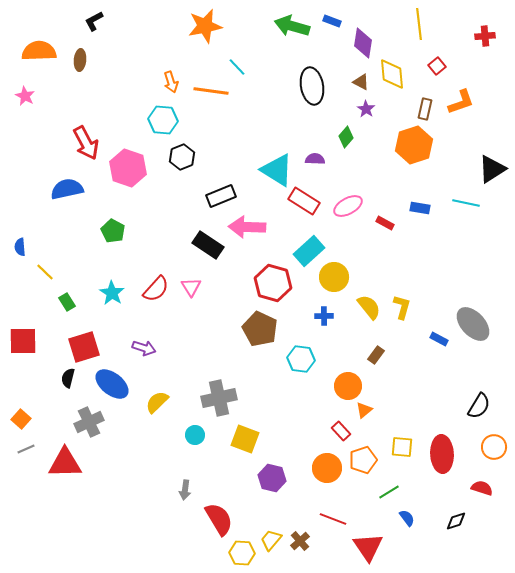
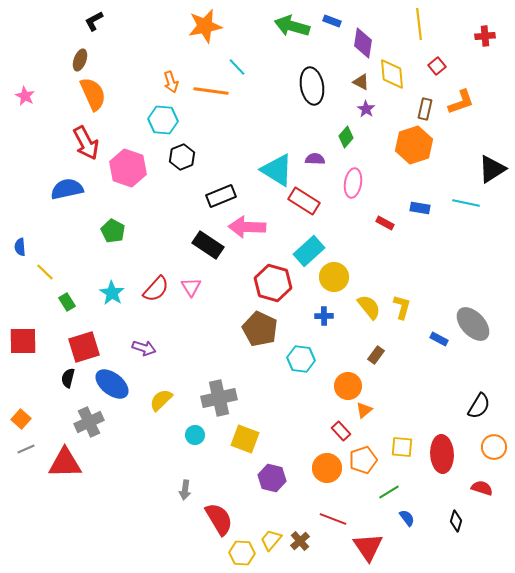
orange semicircle at (39, 51): moved 54 px right, 43 px down; rotated 68 degrees clockwise
brown ellipse at (80, 60): rotated 15 degrees clockwise
pink ellipse at (348, 206): moved 5 px right, 23 px up; rotated 52 degrees counterclockwise
yellow semicircle at (157, 402): moved 4 px right, 2 px up
black diamond at (456, 521): rotated 55 degrees counterclockwise
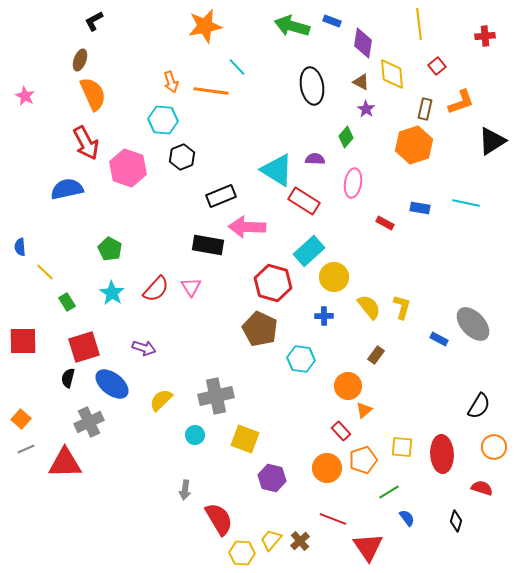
black triangle at (492, 169): moved 28 px up
green pentagon at (113, 231): moved 3 px left, 18 px down
black rectangle at (208, 245): rotated 24 degrees counterclockwise
gray cross at (219, 398): moved 3 px left, 2 px up
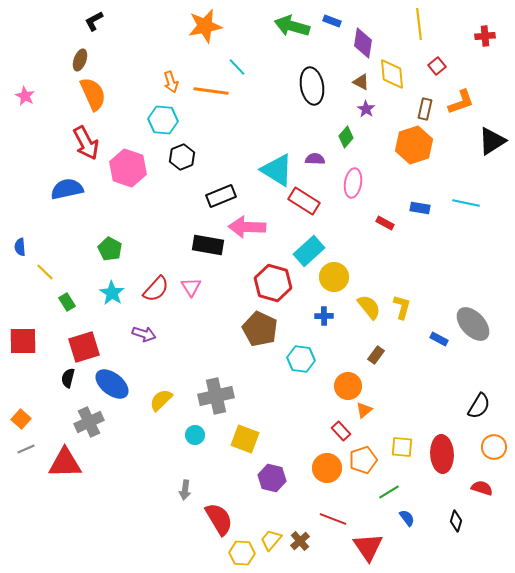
purple arrow at (144, 348): moved 14 px up
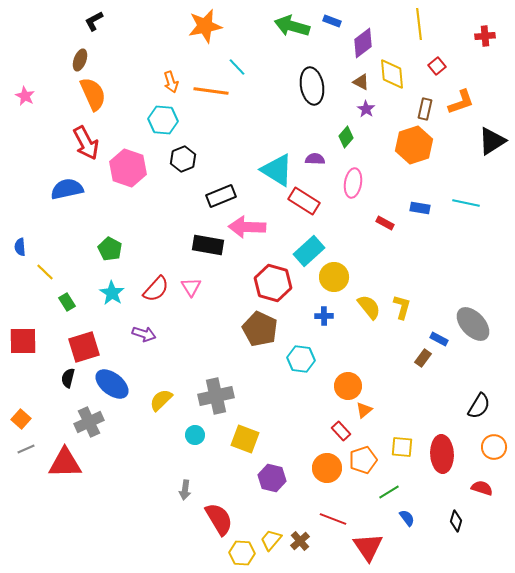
purple diamond at (363, 43): rotated 44 degrees clockwise
black hexagon at (182, 157): moved 1 px right, 2 px down
brown rectangle at (376, 355): moved 47 px right, 3 px down
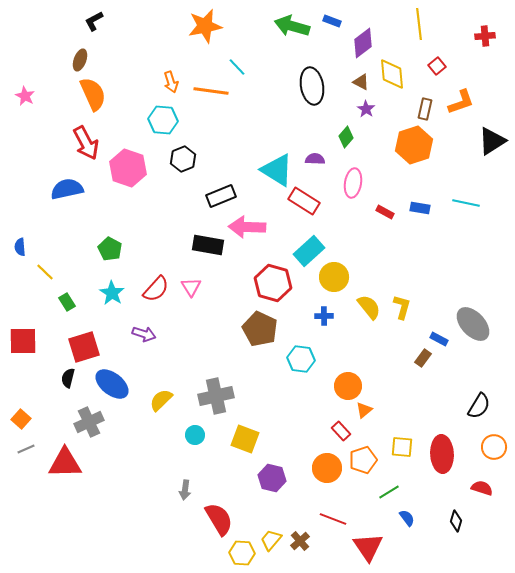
red rectangle at (385, 223): moved 11 px up
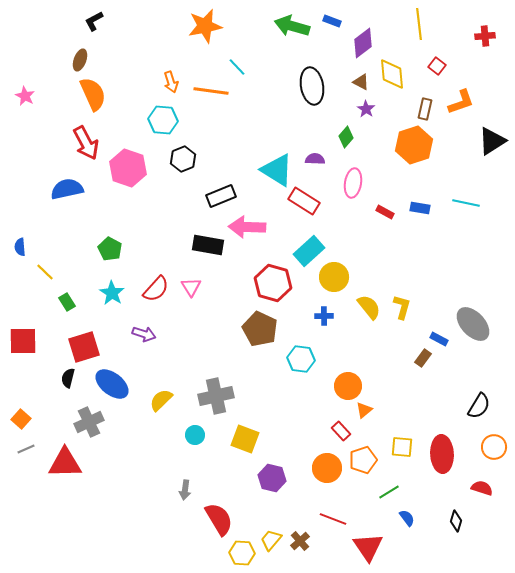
red square at (437, 66): rotated 12 degrees counterclockwise
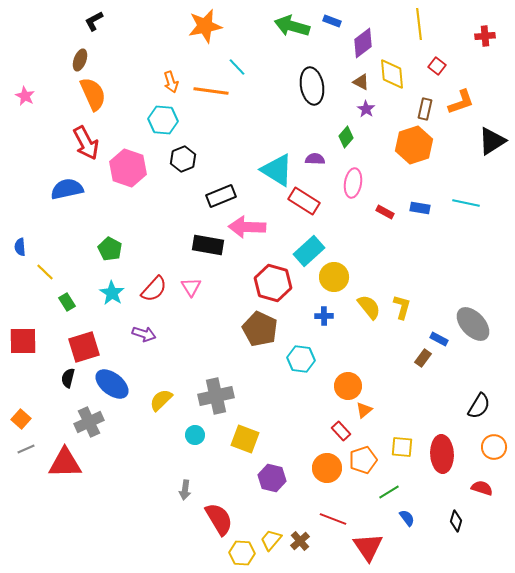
red semicircle at (156, 289): moved 2 px left
